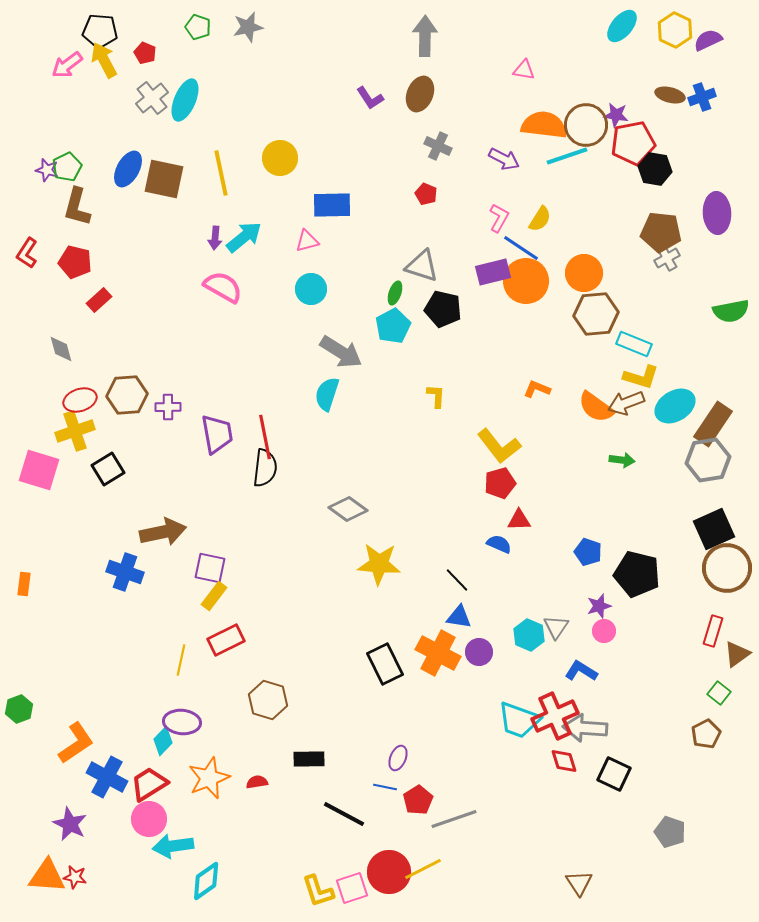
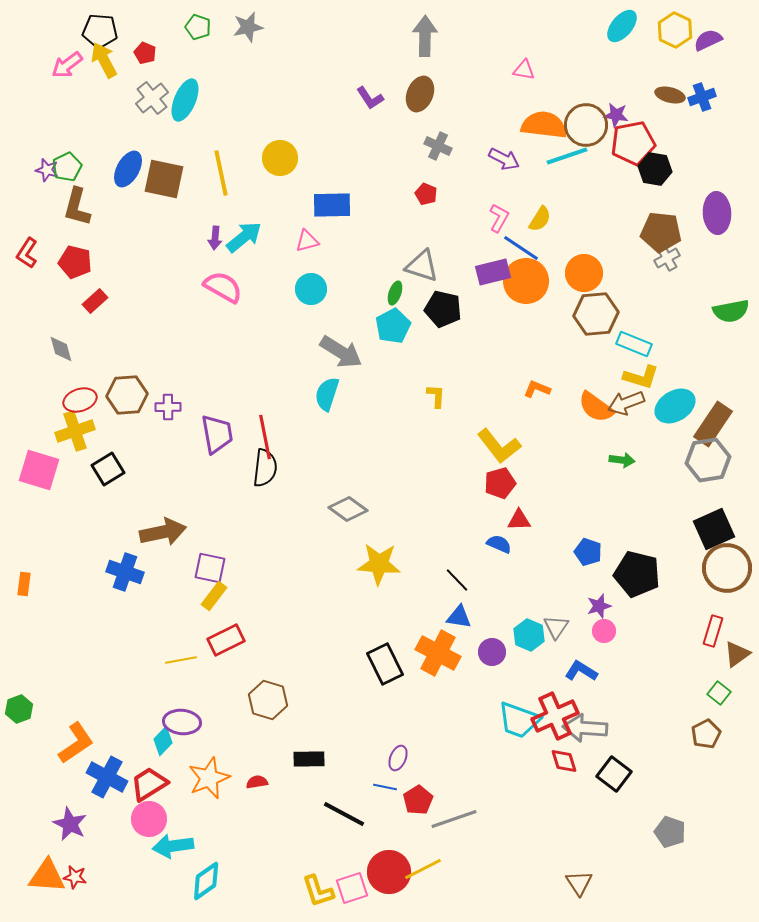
red rectangle at (99, 300): moved 4 px left, 1 px down
purple circle at (479, 652): moved 13 px right
yellow line at (181, 660): rotated 68 degrees clockwise
black square at (614, 774): rotated 12 degrees clockwise
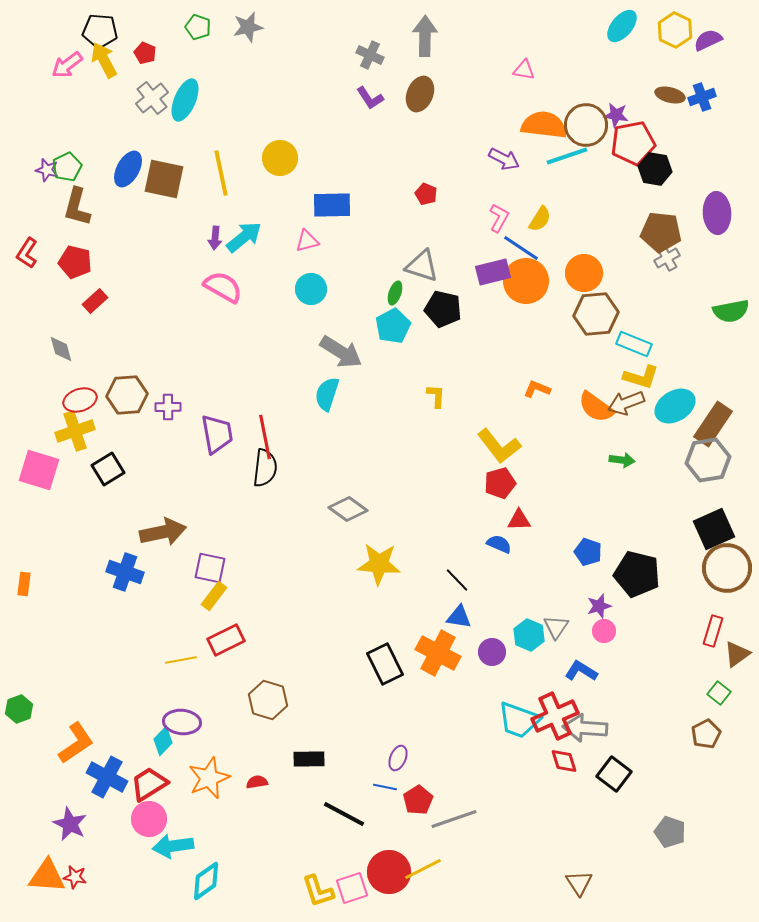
gray cross at (438, 146): moved 68 px left, 91 px up
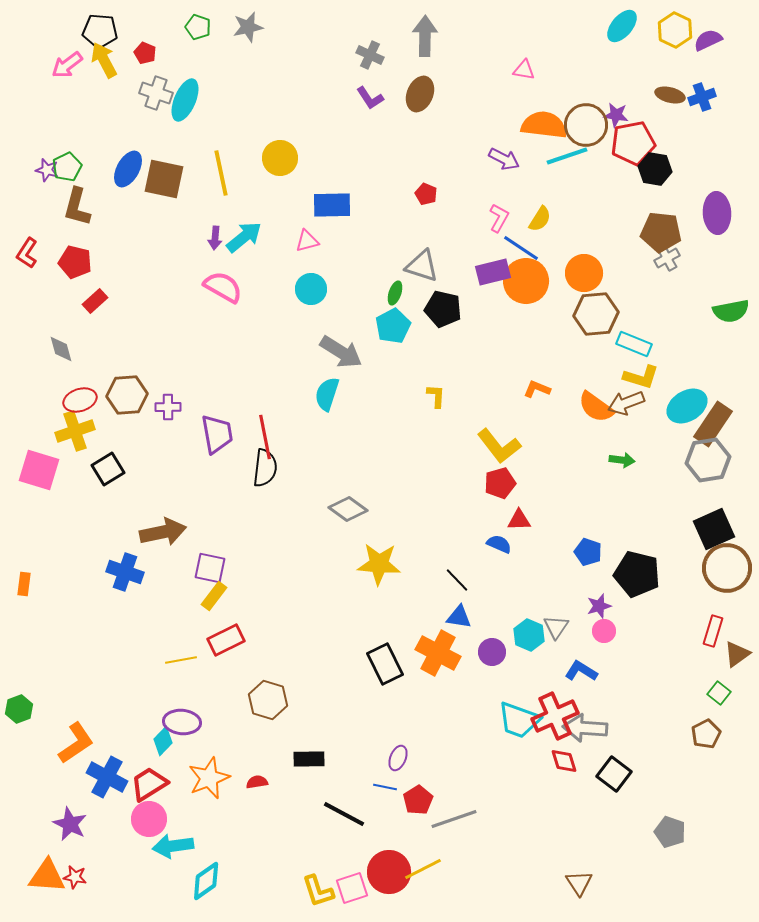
gray cross at (152, 98): moved 4 px right, 5 px up; rotated 32 degrees counterclockwise
cyan ellipse at (675, 406): moved 12 px right
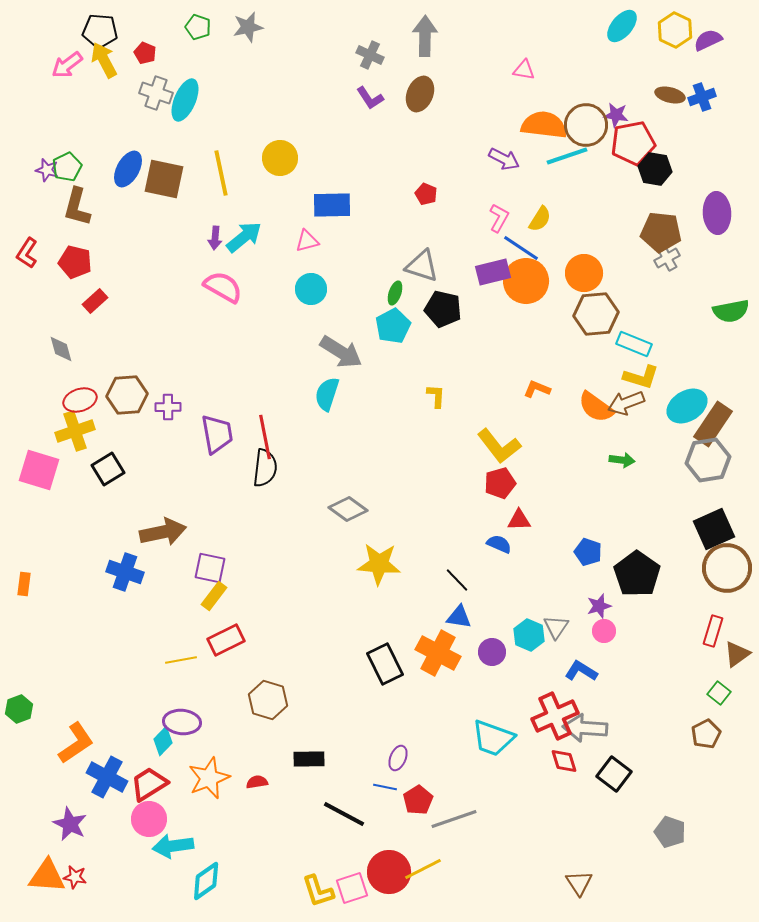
black pentagon at (637, 574): rotated 21 degrees clockwise
cyan trapezoid at (519, 720): moved 26 px left, 18 px down
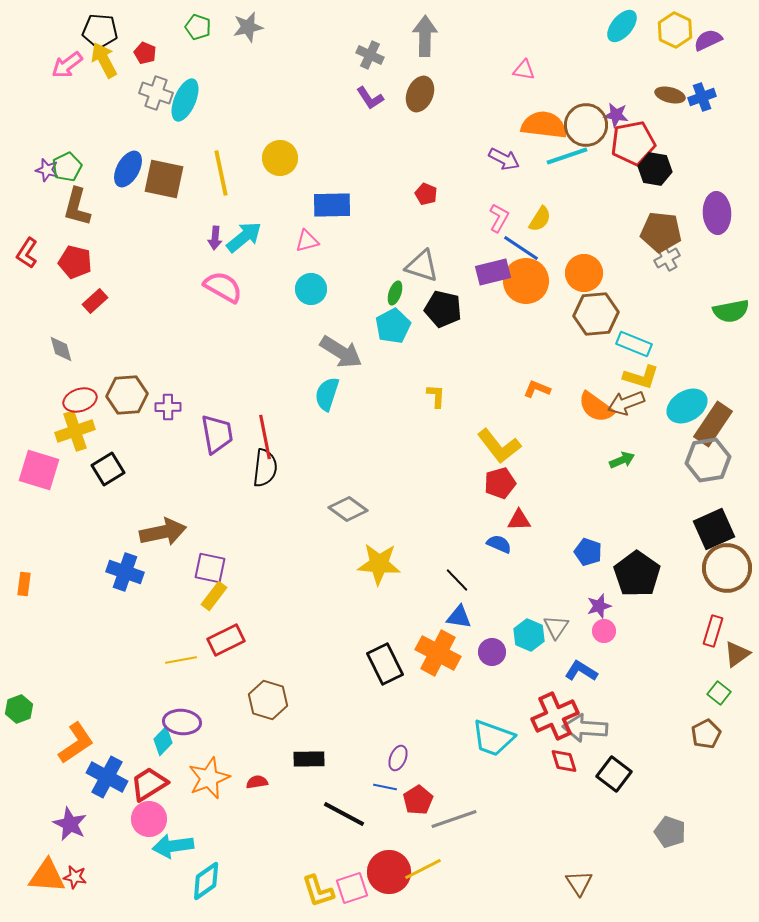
green arrow at (622, 460): rotated 30 degrees counterclockwise
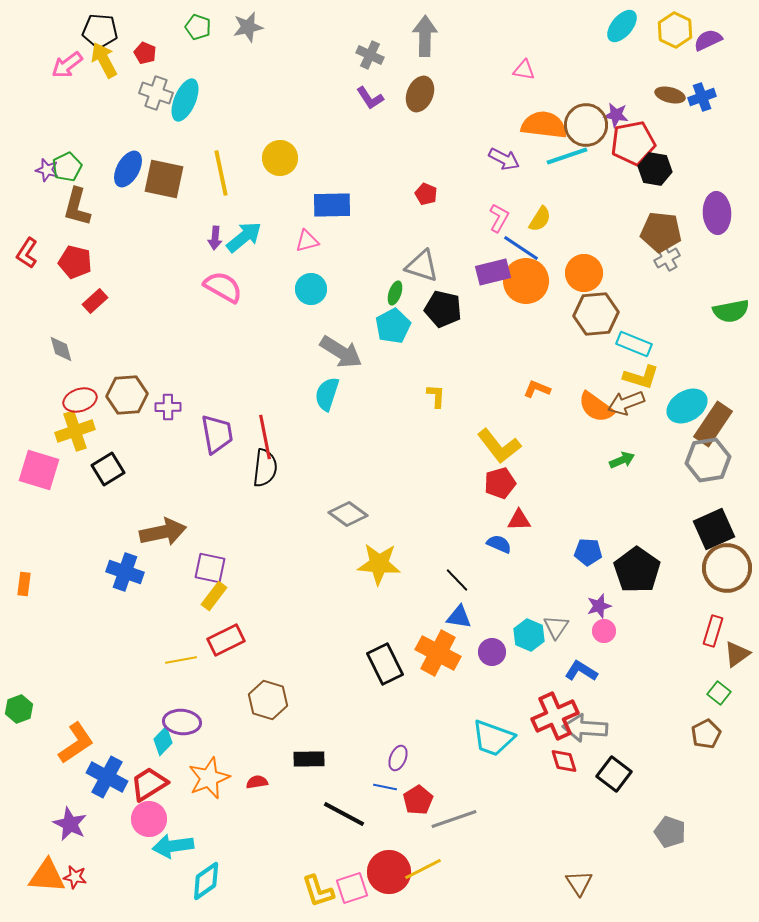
gray diamond at (348, 509): moved 5 px down
blue pentagon at (588, 552): rotated 16 degrees counterclockwise
black pentagon at (637, 574): moved 4 px up
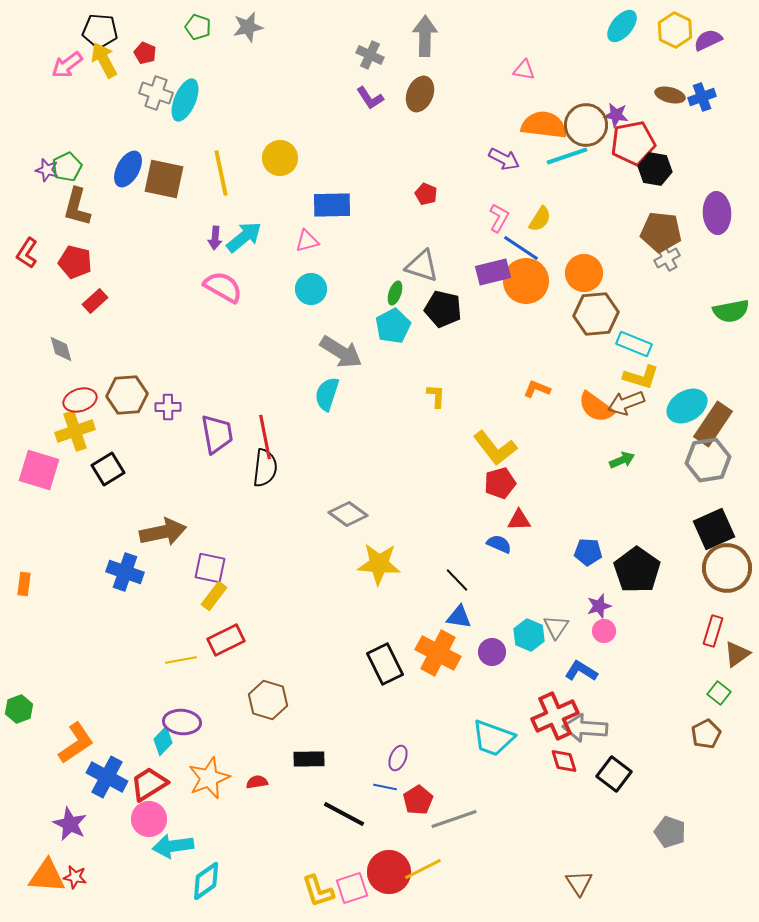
yellow L-shape at (499, 446): moved 4 px left, 2 px down
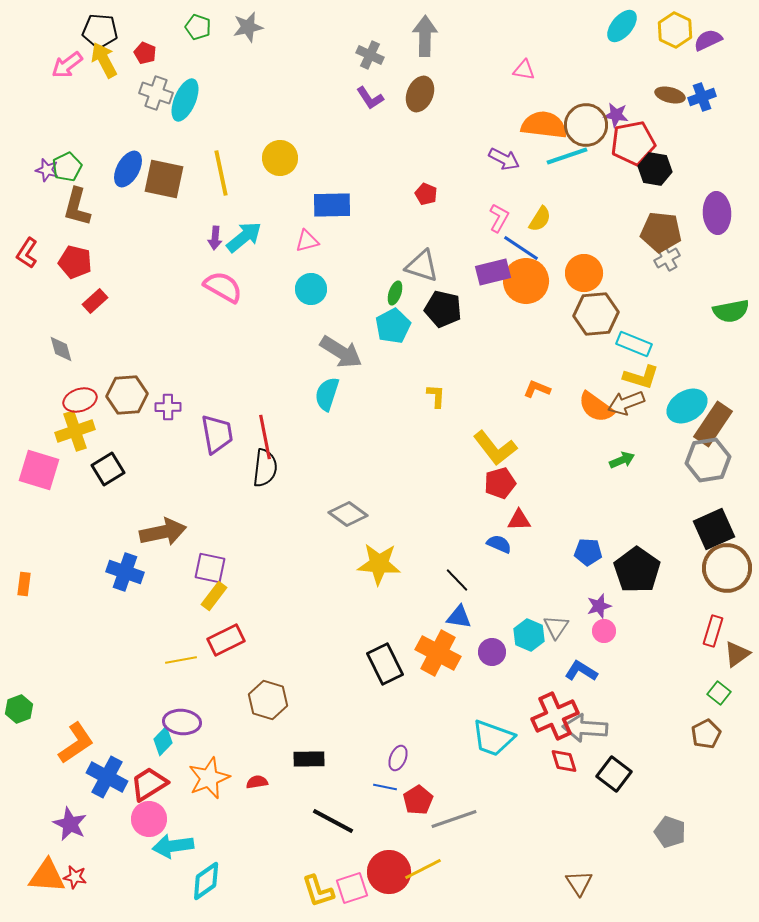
black line at (344, 814): moved 11 px left, 7 px down
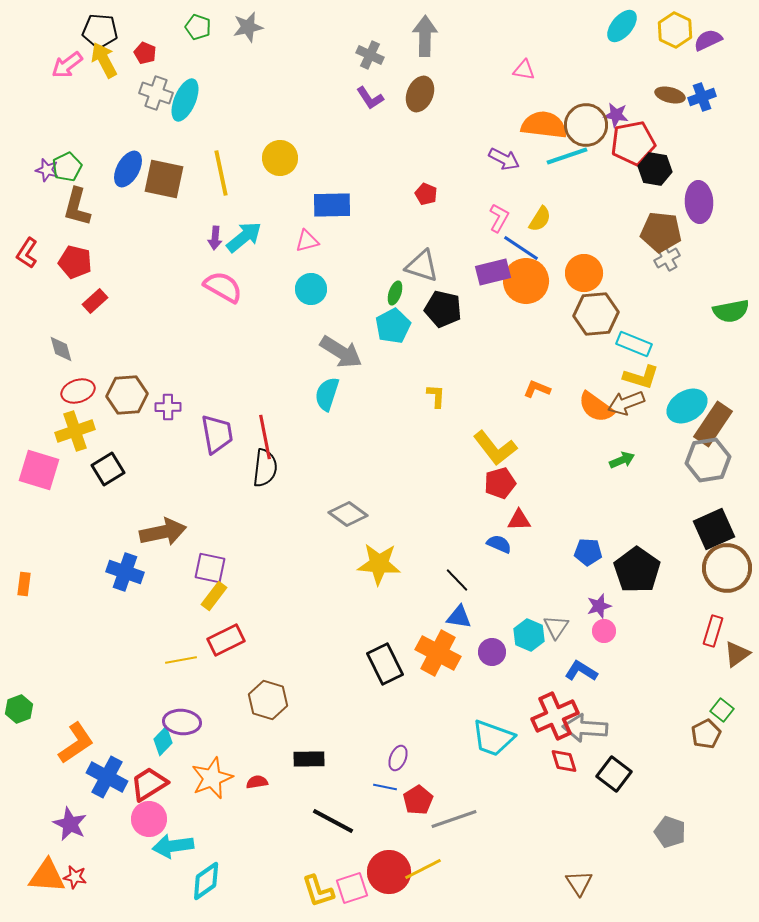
purple ellipse at (717, 213): moved 18 px left, 11 px up
red ellipse at (80, 400): moved 2 px left, 9 px up
green square at (719, 693): moved 3 px right, 17 px down
orange star at (209, 778): moved 3 px right
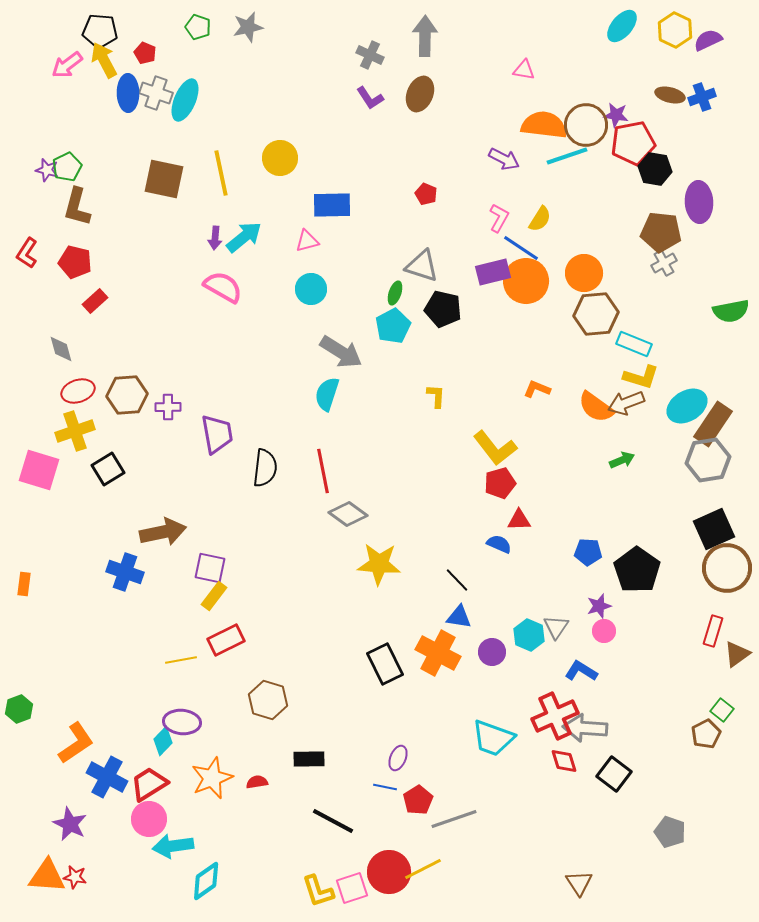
blue ellipse at (128, 169): moved 76 px up; rotated 30 degrees counterclockwise
gray cross at (667, 258): moved 3 px left, 5 px down
red line at (265, 437): moved 58 px right, 34 px down
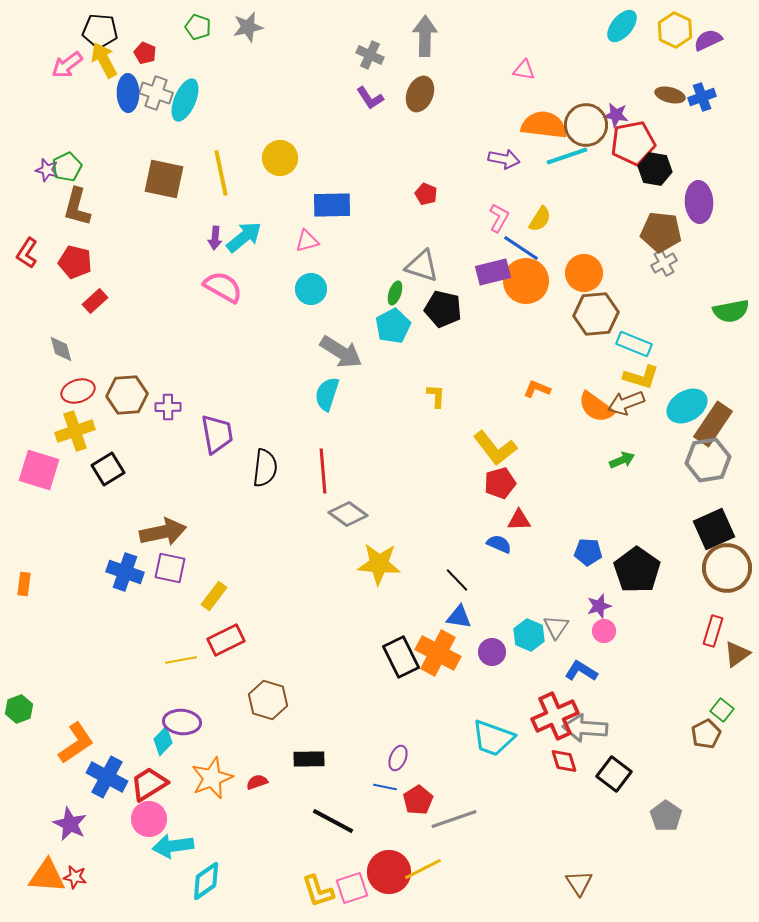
purple arrow at (504, 159): rotated 16 degrees counterclockwise
red line at (323, 471): rotated 6 degrees clockwise
purple square at (210, 568): moved 40 px left
black rectangle at (385, 664): moved 16 px right, 7 px up
red semicircle at (257, 782): rotated 10 degrees counterclockwise
gray pentagon at (670, 832): moved 4 px left, 16 px up; rotated 16 degrees clockwise
